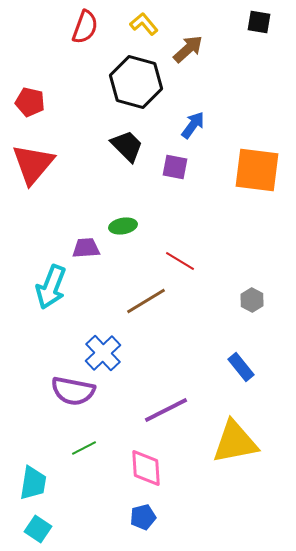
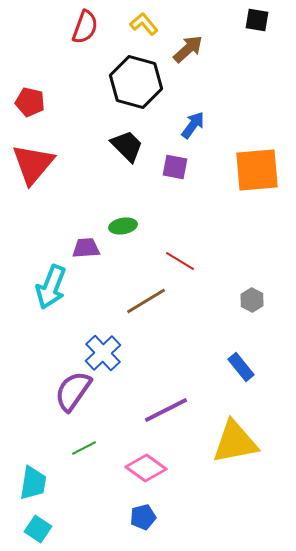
black square: moved 2 px left, 2 px up
orange square: rotated 12 degrees counterclockwise
purple semicircle: rotated 114 degrees clockwise
pink diamond: rotated 51 degrees counterclockwise
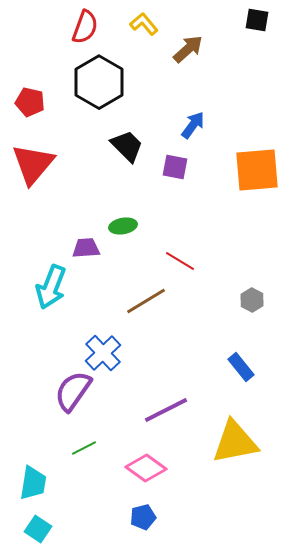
black hexagon: moved 37 px left; rotated 15 degrees clockwise
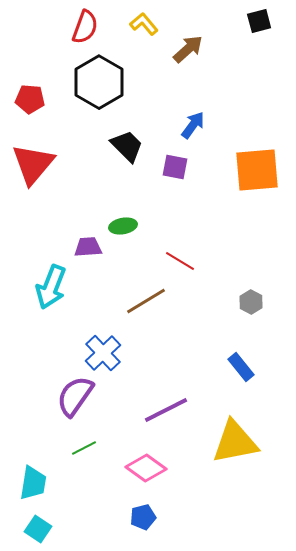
black square: moved 2 px right, 1 px down; rotated 25 degrees counterclockwise
red pentagon: moved 3 px up; rotated 8 degrees counterclockwise
purple trapezoid: moved 2 px right, 1 px up
gray hexagon: moved 1 px left, 2 px down
purple semicircle: moved 2 px right, 5 px down
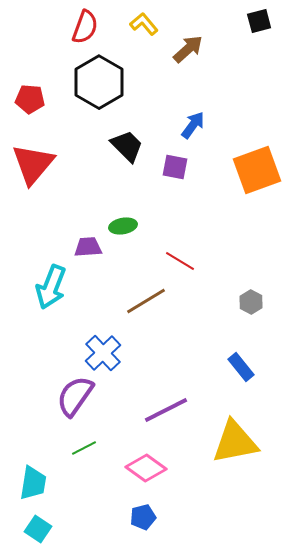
orange square: rotated 15 degrees counterclockwise
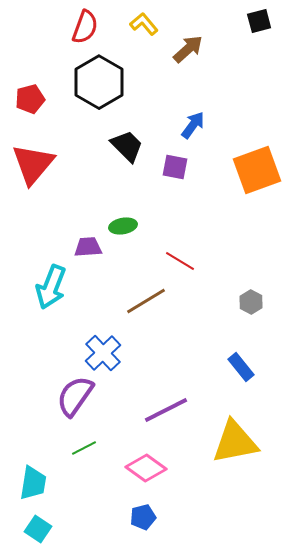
red pentagon: rotated 20 degrees counterclockwise
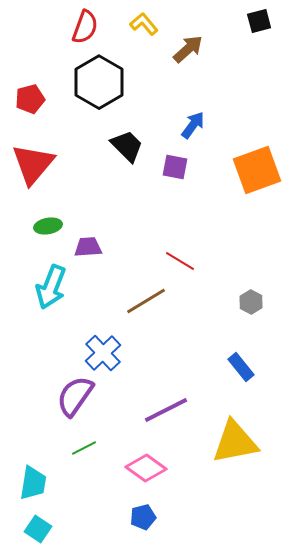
green ellipse: moved 75 px left
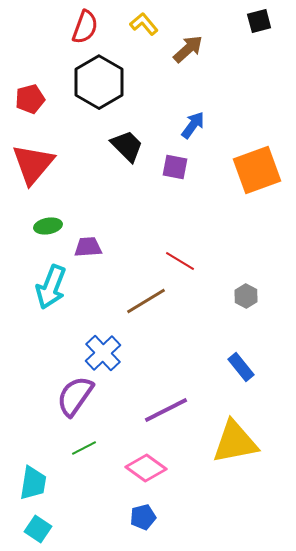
gray hexagon: moved 5 px left, 6 px up
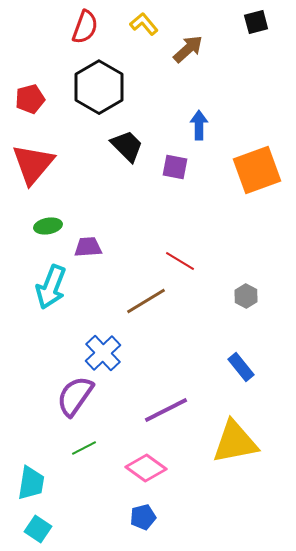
black square: moved 3 px left, 1 px down
black hexagon: moved 5 px down
blue arrow: moved 6 px right; rotated 36 degrees counterclockwise
cyan trapezoid: moved 2 px left
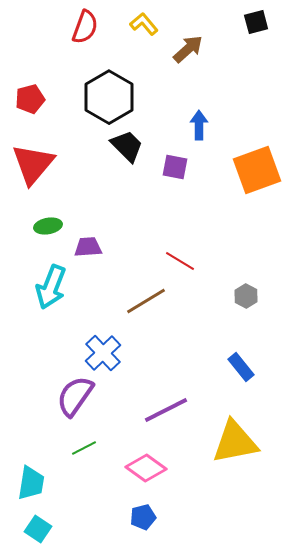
black hexagon: moved 10 px right, 10 px down
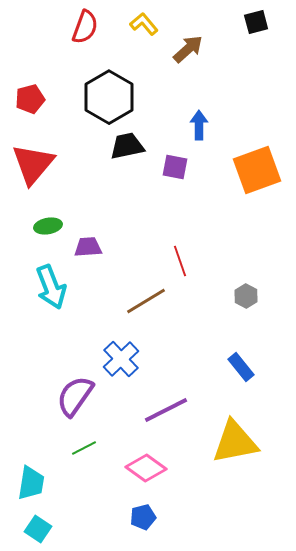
black trapezoid: rotated 57 degrees counterclockwise
red line: rotated 40 degrees clockwise
cyan arrow: rotated 42 degrees counterclockwise
blue cross: moved 18 px right, 6 px down
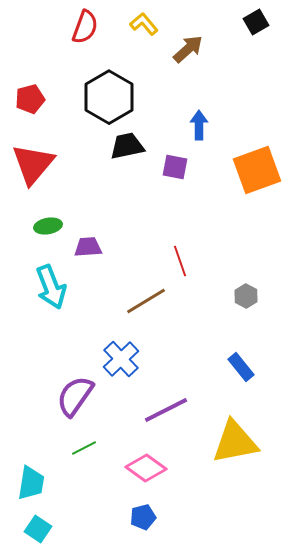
black square: rotated 15 degrees counterclockwise
